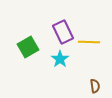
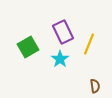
yellow line: moved 2 px down; rotated 70 degrees counterclockwise
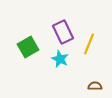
cyan star: rotated 12 degrees counterclockwise
brown semicircle: rotated 80 degrees counterclockwise
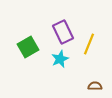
cyan star: rotated 24 degrees clockwise
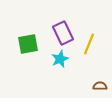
purple rectangle: moved 1 px down
green square: moved 3 px up; rotated 20 degrees clockwise
brown semicircle: moved 5 px right
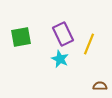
purple rectangle: moved 1 px down
green square: moved 7 px left, 7 px up
cyan star: rotated 24 degrees counterclockwise
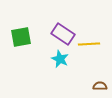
purple rectangle: rotated 30 degrees counterclockwise
yellow line: rotated 65 degrees clockwise
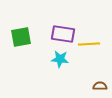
purple rectangle: rotated 25 degrees counterclockwise
cyan star: rotated 18 degrees counterclockwise
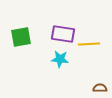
brown semicircle: moved 2 px down
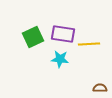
green square: moved 12 px right; rotated 15 degrees counterclockwise
